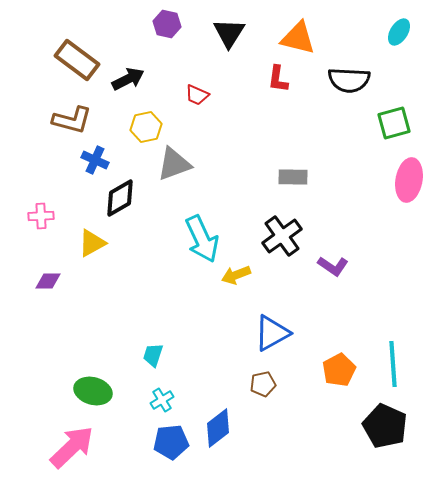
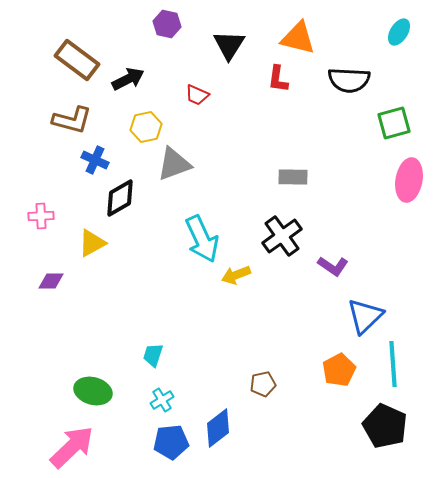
black triangle: moved 12 px down
purple diamond: moved 3 px right
blue triangle: moved 93 px right, 17 px up; rotated 15 degrees counterclockwise
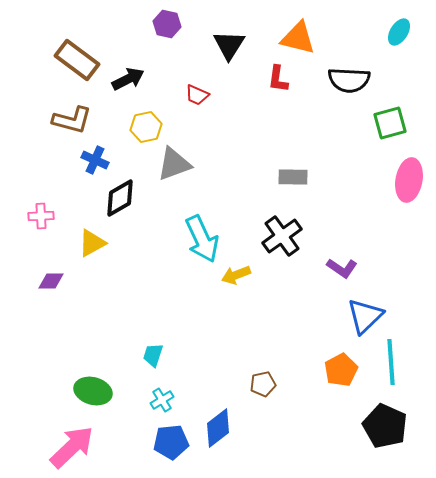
green square: moved 4 px left
purple L-shape: moved 9 px right, 2 px down
cyan line: moved 2 px left, 2 px up
orange pentagon: moved 2 px right
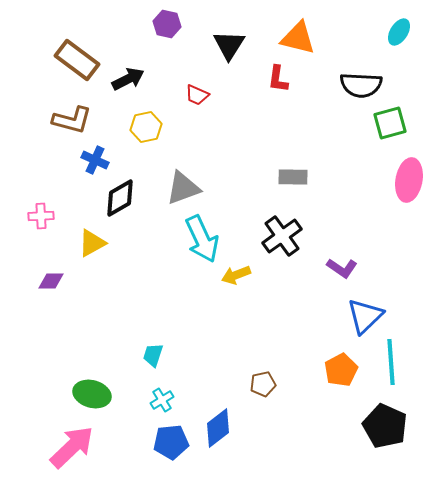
black semicircle: moved 12 px right, 5 px down
gray triangle: moved 9 px right, 24 px down
green ellipse: moved 1 px left, 3 px down
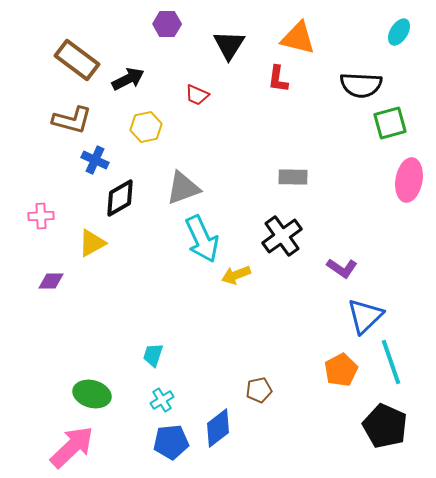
purple hexagon: rotated 12 degrees counterclockwise
cyan line: rotated 15 degrees counterclockwise
brown pentagon: moved 4 px left, 6 px down
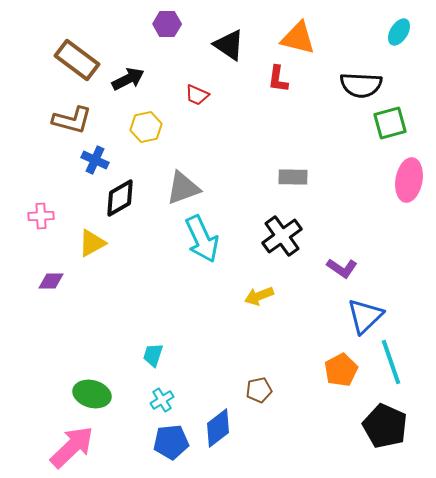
black triangle: rotated 28 degrees counterclockwise
yellow arrow: moved 23 px right, 21 px down
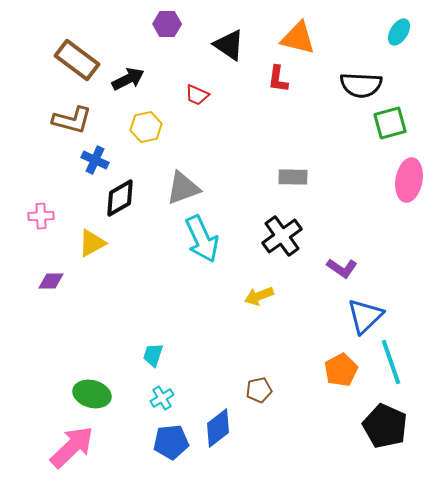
cyan cross: moved 2 px up
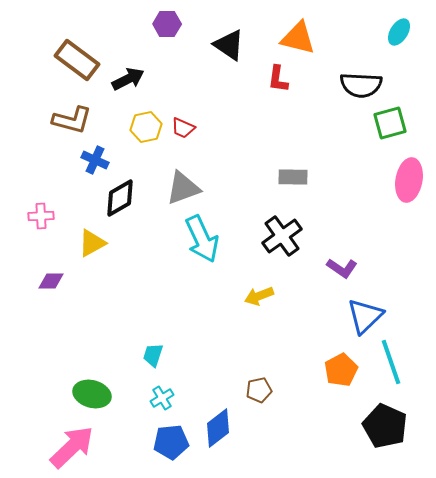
red trapezoid: moved 14 px left, 33 px down
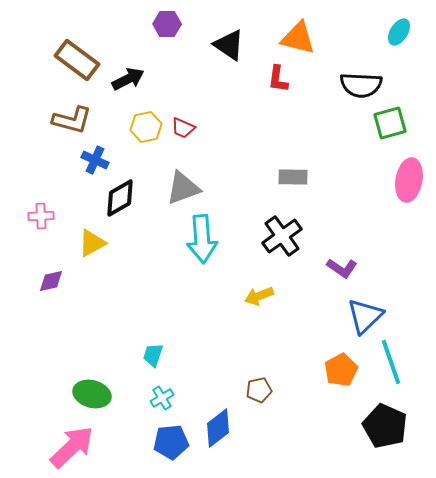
cyan arrow: rotated 21 degrees clockwise
purple diamond: rotated 12 degrees counterclockwise
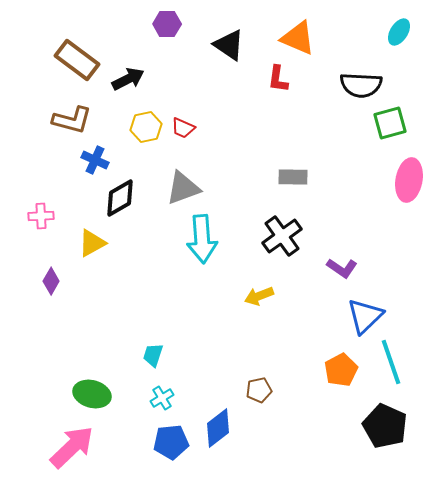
orange triangle: rotated 9 degrees clockwise
purple diamond: rotated 48 degrees counterclockwise
